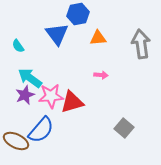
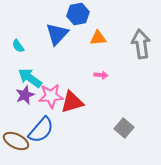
blue triangle: rotated 20 degrees clockwise
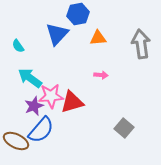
purple star: moved 9 px right, 11 px down
